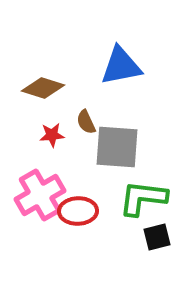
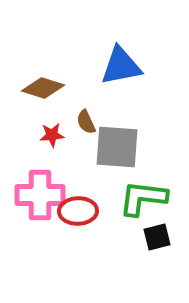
pink cross: rotated 30 degrees clockwise
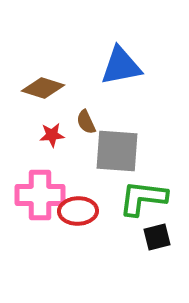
gray square: moved 4 px down
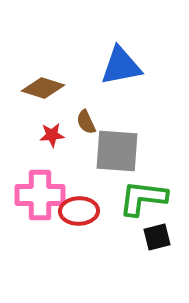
red ellipse: moved 1 px right
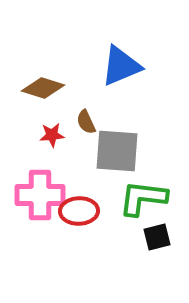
blue triangle: rotated 12 degrees counterclockwise
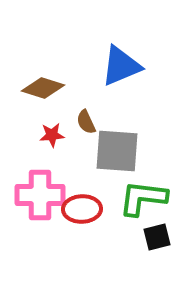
red ellipse: moved 3 px right, 2 px up
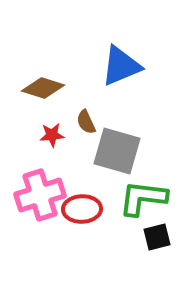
gray square: rotated 12 degrees clockwise
pink cross: rotated 18 degrees counterclockwise
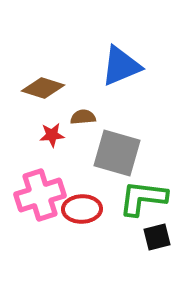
brown semicircle: moved 3 px left, 5 px up; rotated 110 degrees clockwise
gray square: moved 2 px down
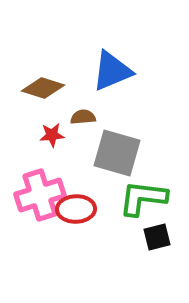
blue triangle: moved 9 px left, 5 px down
red ellipse: moved 6 px left
